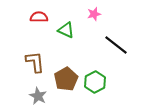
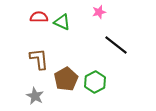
pink star: moved 5 px right, 2 px up
green triangle: moved 4 px left, 8 px up
brown L-shape: moved 4 px right, 3 px up
gray star: moved 3 px left
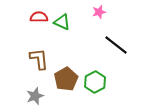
gray star: rotated 24 degrees clockwise
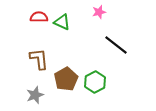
gray star: moved 1 px up
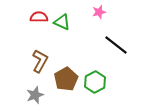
brown L-shape: moved 1 px right, 2 px down; rotated 35 degrees clockwise
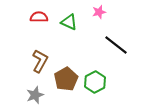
green triangle: moved 7 px right
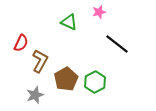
red semicircle: moved 18 px left, 26 px down; rotated 114 degrees clockwise
black line: moved 1 px right, 1 px up
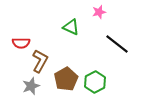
green triangle: moved 2 px right, 5 px down
red semicircle: rotated 66 degrees clockwise
gray star: moved 4 px left, 9 px up
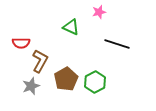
black line: rotated 20 degrees counterclockwise
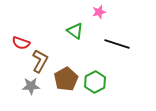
green triangle: moved 4 px right, 4 px down; rotated 12 degrees clockwise
red semicircle: rotated 18 degrees clockwise
gray star: rotated 18 degrees clockwise
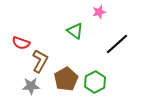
black line: rotated 60 degrees counterclockwise
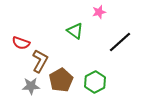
black line: moved 3 px right, 2 px up
brown pentagon: moved 5 px left, 1 px down
